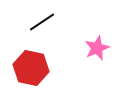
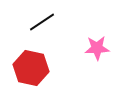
pink star: rotated 20 degrees clockwise
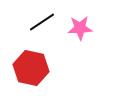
pink star: moved 17 px left, 20 px up
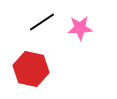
red hexagon: moved 1 px down
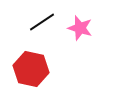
pink star: rotated 20 degrees clockwise
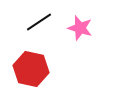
black line: moved 3 px left
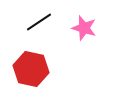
pink star: moved 4 px right
